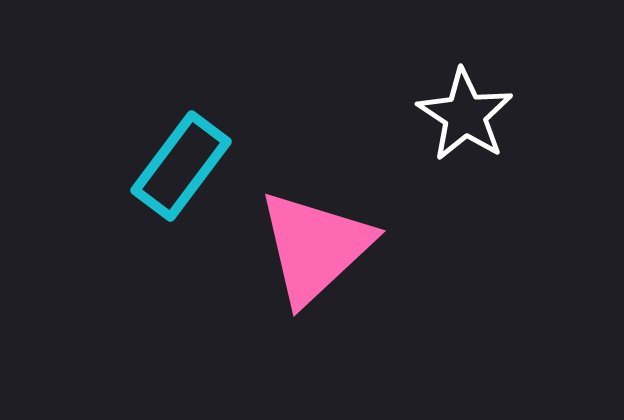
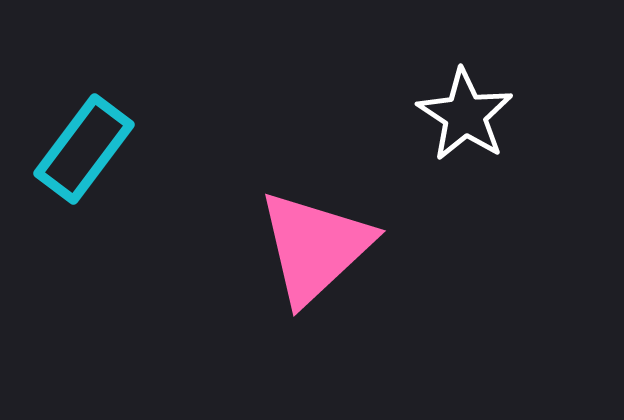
cyan rectangle: moved 97 px left, 17 px up
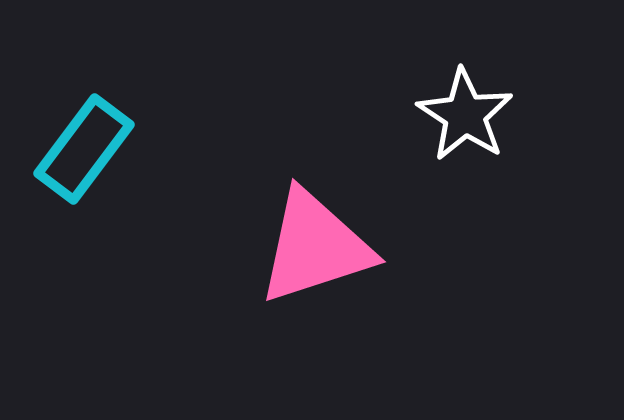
pink triangle: rotated 25 degrees clockwise
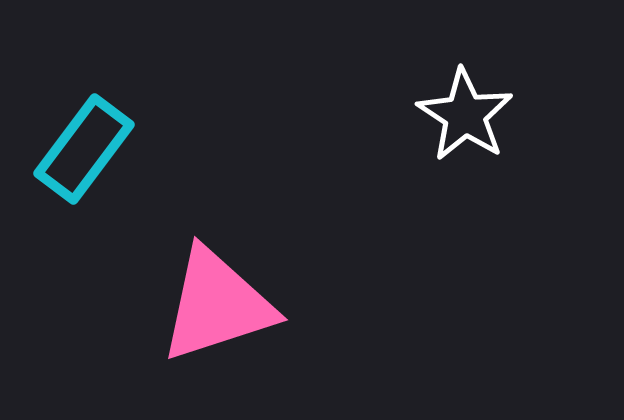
pink triangle: moved 98 px left, 58 px down
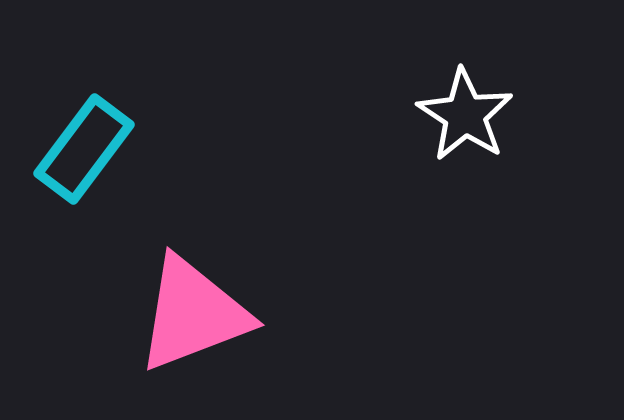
pink triangle: moved 24 px left, 9 px down; rotated 3 degrees counterclockwise
